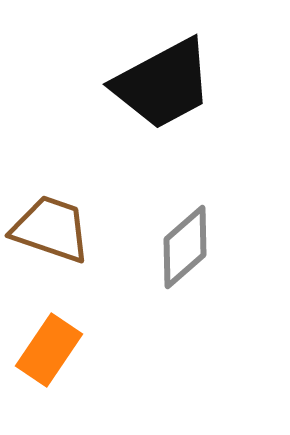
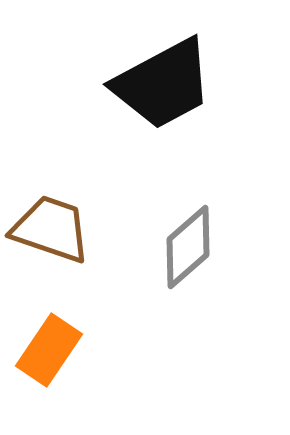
gray diamond: moved 3 px right
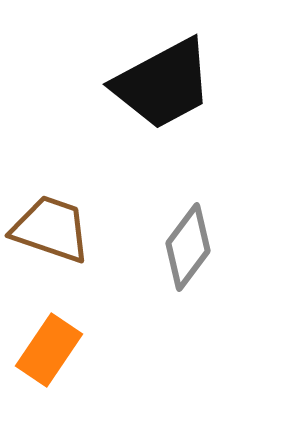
gray diamond: rotated 12 degrees counterclockwise
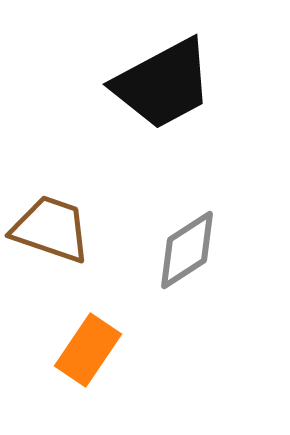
gray diamond: moved 1 px left, 3 px down; rotated 20 degrees clockwise
orange rectangle: moved 39 px right
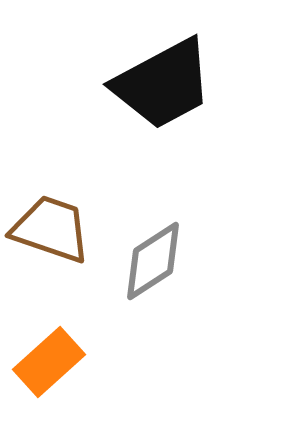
gray diamond: moved 34 px left, 11 px down
orange rectangle: moved 39 px left, 12 px down; rotated 14 degrees clockwise
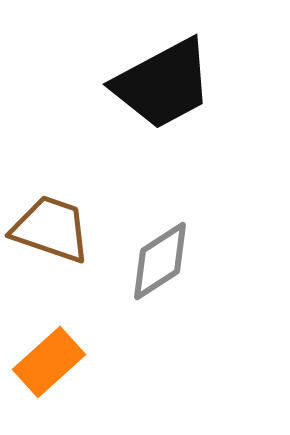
gray diamond: moved 7 px right
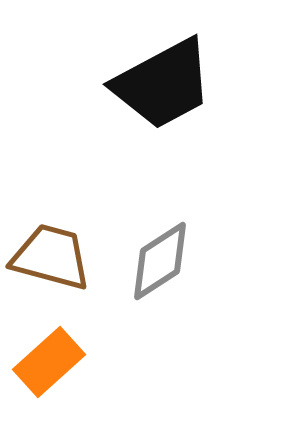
brown trapezoid: moved 28 px down; rotated 4 degrees counterclockwise
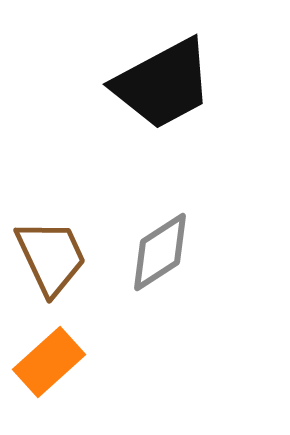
brown trapezoid: rotated 50 degrees clockwise
gray diamond: moved 9 px up
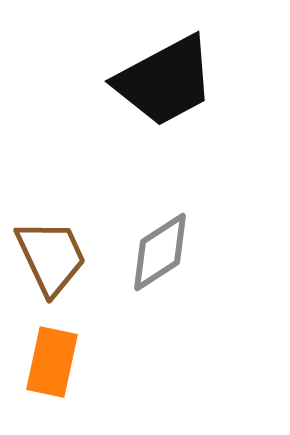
black trapezoid: moved 2 px right, 3 px up
orange rectangle: moved 3 px right; rotated 36 degrees counterclockwise
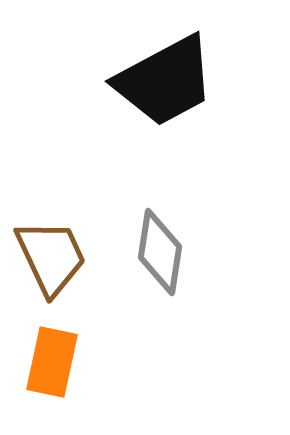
gray diamond: rotated 48 degrees counterclockwise
